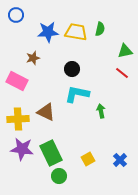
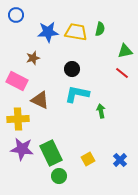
brown triangle: moved 6 px left, 12 px up
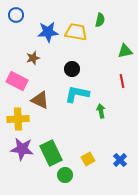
green semicircle: moved 9 px up
red line: moved 8 px down; rotated 40 degrees clockwise
green circle: moved 6 px right, 1 px up
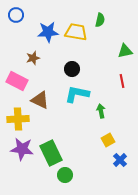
yellow square: moved 20 px right, 19 px up
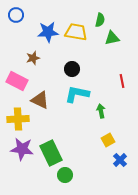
green triangle: moved 13 px left, 13 px up
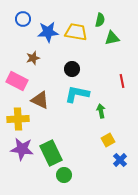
blue circle: moved 7 px right, 4 px down
green circle: moved 1 px left
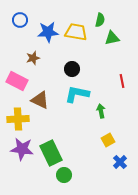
blue circle: moved 3 px left, 1 px down
blue cross: moved 2 px down
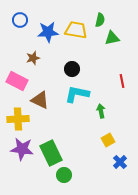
yellow trapezoid: moved 2 px up
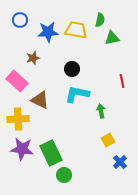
pink rectangle: rotated 15 degrees clockwise
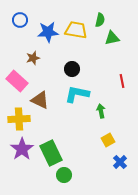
yellow cross: moved 1 px right
purple star: rotated 30 degrees clockwise
